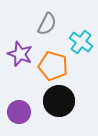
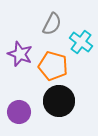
gray semicircle: moved 5 px right
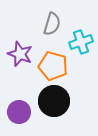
gray semicircle: rotated 10 degrees counterclockwise
cyan cross: rotated 35 degrees clockwise
black circle: moved 5 px left
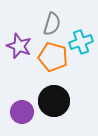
purple star: moved 1 px left, 8 px up
orange pentagon: moved 9 px up
purple circle: moved 3 px right
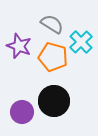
gray semicircle: rotated 75 degrees counterclockwise
cyan cross: rotated 25 degrees counterclockwise
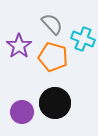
gray semicircle: rotated 15 degrees clockwise
cyan cross: moved 2 px right, 3 px up; rotated 25 degrees counterclockwise
purple star: rotated 15 degrees clockwise
black circle: moved 1 px right, 2 px down
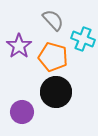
gray semicircle: moved 1 px right, 4 px up
black circle: moved 1 px right, 11 px up
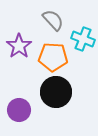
orange pentagon: rotated 12 degrees counterclockwise
purple circle: moved 3 px left, 2 px up
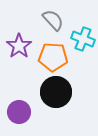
purple circle: moved 2 px down
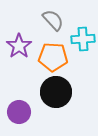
cyan cross: rotated 25 degrees counterclockwise
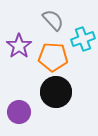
cyan cross: rotated 15 degrees counterclockwise
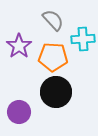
cyan cross: rotated 15 degrees clockwise
